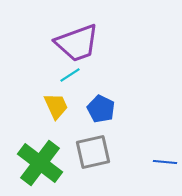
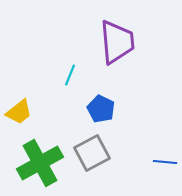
purple trapezoid: moved 40 px right, 1 px up; rotated 75 degrees counterclockwise
cyan line: rotated 35 degrees counterclockwise
yellow trapezoid: moved 37 px left, 6 px down; rotated 76 degrees clockwise
gray square: moved 1 px left, 1 px down; rotated 15 degrees counterclockwise
green cross: rotated 24 degrees clockwise
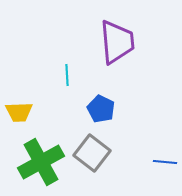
cyan line: moved 3 px left; rotated 25 degrees counterclockwise
yellow trapezoid: rotated 36 degrees clockwise
gray square: rotated 24 degrees counterclockwise
green cross: moved 1 px right, 1 px up
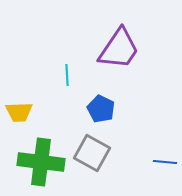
purple trapezoid: moved 2 px right, 7 px down; rotated 39 degrees clockwise
gray square: rotated 9 degrees counterclockwise
green cross: rotated 36 degrees clockwise
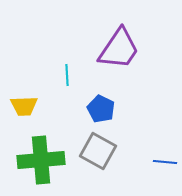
yellow trapezoid: moved 5 px right, 6 px up
gray square: moved 6 px right, 2 px up
green cross: moved 2 px up; rotated 12 degrees counterclockwise
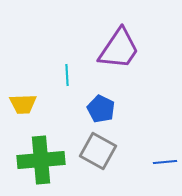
yellow trapezoid: moved 1 px left, 2 px up
blue line: rotated 10 degrees counterclockwise
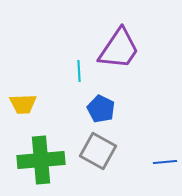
cyan line: moved 12 px right, 4 px up
